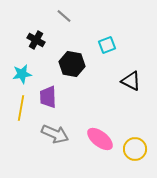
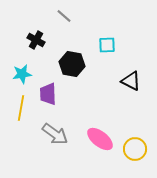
cyan square: rotated 18 degrees clockwise
purple trapezoid: moved 3 px up
gray arrow: rotated 12 degrees clockwise
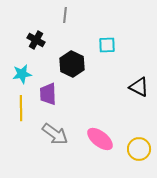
gray line: moved 1 px right, 1 px up; rotated 56 degrees clockwise
black hexagon: rotated 15 degrees clockwise
black triangle: moved 8 px right, 6 px down
yellow line: rotated 10 degrees counterclockwise
yellow circle: moved 4 px right
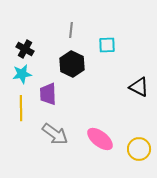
gray line: moved 6 px right, 15 px down
black cross: moved 11 px left, 9 px down
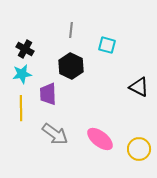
cyan square: rotated 18 degrees clockwise
black hexagon: moved 1 px left, 2 px down
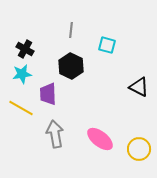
yellow line: rotated 60 degrees counterclockwise
gray arrow: rotated 136 degrees counterclockwise
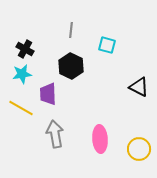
pink ellipse: rotated 48 degrees clockwise
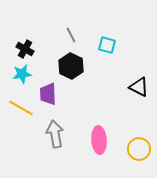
gray line: moved 5 px down; rotated 35 degrees counterclockwise
pink ellipse: moved 1 px left, 1 px down
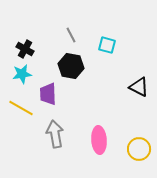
black hexagon: rotated 15 degrees counterclockwise
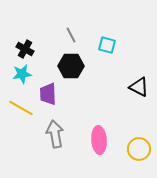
black hexagon: rotated 10 degrees counterclockwise
